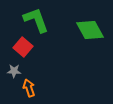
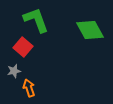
gray star: rotated 16 degrees counterclockwise
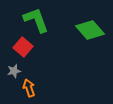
green diamond: rotated 12 degrees counterclockwise
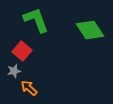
green diamond: rotated 8 degrees clockwise
red square: moved 1 px left, 4 px down
orange arrow: rotated 30 degrees counterclockwise
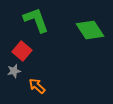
orange arrow: moved 8 px right, 2 px up
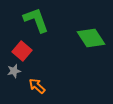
green diamond: moved 1 px right, 8 px down
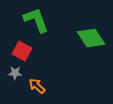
red square: rotated 12 degrees counterclockwise
gray star: moved 1 px right, 2 px down; rotated 16 degrees clockwise
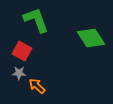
gray star: moved 4 px right
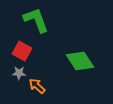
green diamond: moved 11 px left, 23 px down
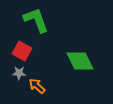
green diamond: rotated 8 degrees clockwise
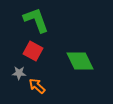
red square: moved 11 px right
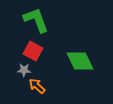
gray star: moved 5 px right, 3 px up
